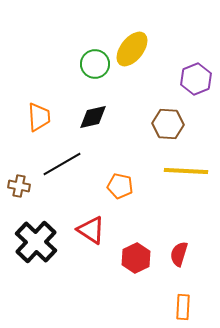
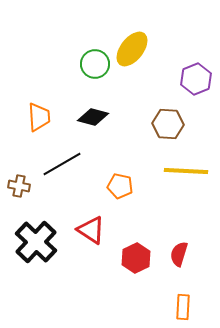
black diamond: rotated 28 degrees clockwise
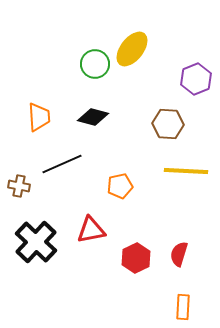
black line: rotated 6 degrees clockwise
orange pentagon: rotated 25 degrees counterclockwise
red triangle: rotated 44 degrees counterclockwise
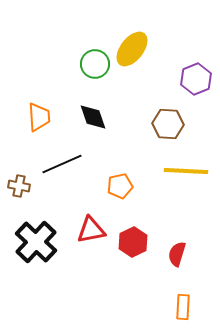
black diamond: rotated 56 degrees clockwise
red semicircle: moved 2 px left
red hexagon: moved 3 px left, 16 px up
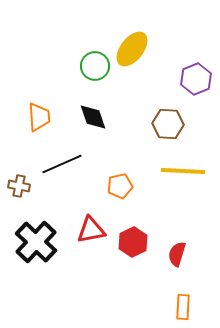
green circle: moved 2 px down
yellow line: moved 3 px left
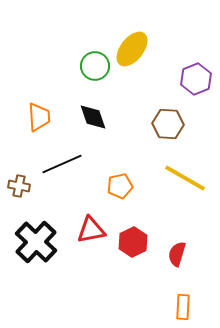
yellow line: moved 2 px right, 7 px down; rotated 27 degrees clockwise
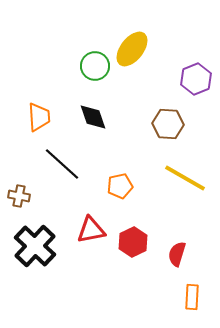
black line: rotated 66 degrees clockwise
brown cross: moved 10 px down
black cross: moved 1 px left, 4 px down
orange rectangle: moved 9 px right, 10 px up
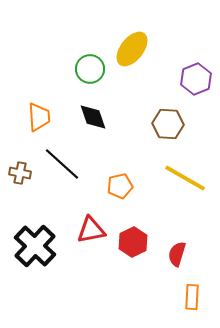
green circle: moved 5 px left, 3 px down
brown cross: moved 1 px right, 23 px up
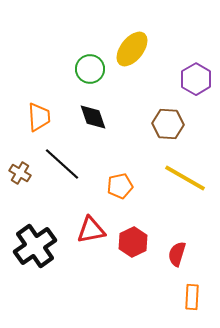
purple hexagon: rotated 8 degrees counterclockwise
brown cross: rotated 20 degrees clockwise
black cross: rotated 12 degrees clockwise
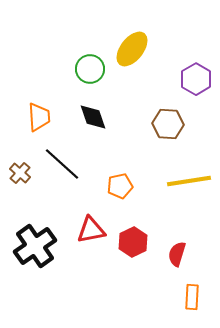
brown cross: rotated 10 degrees clockwise
yellow line: moved 4 px right, 3 px down; rotated 39 degrees counterclockwise
